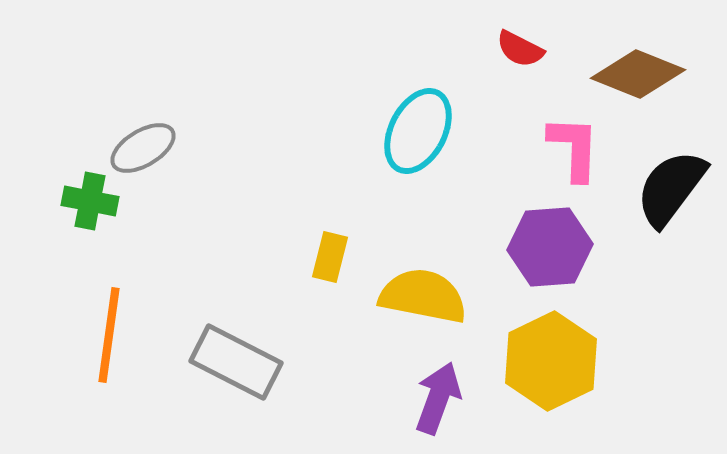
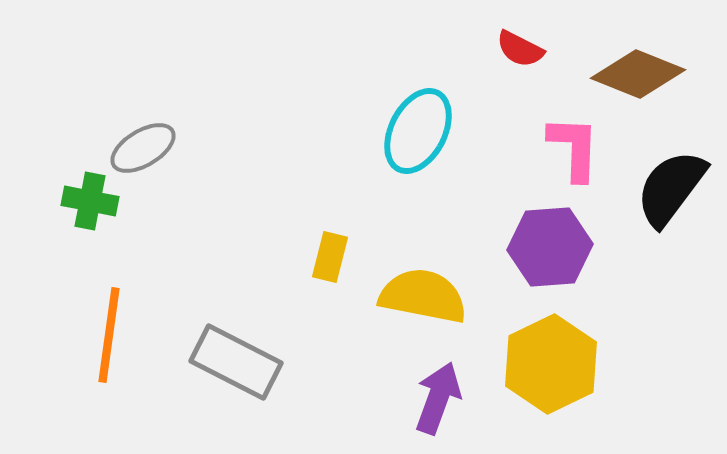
yellow hexagon: moved 3 px down
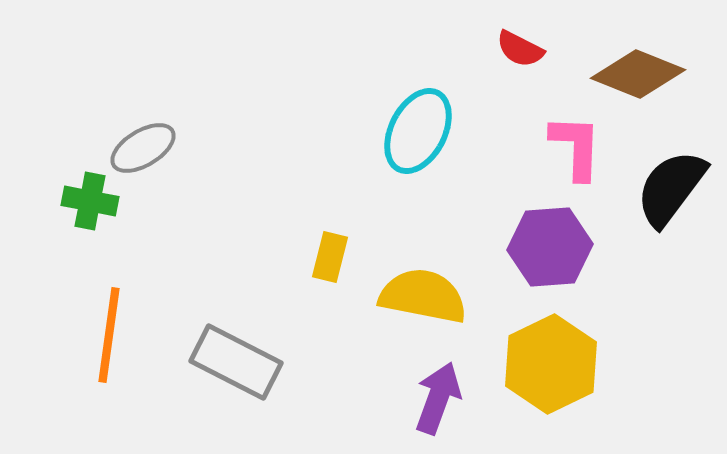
pink L-shape: moved 2 px right, 1 px up
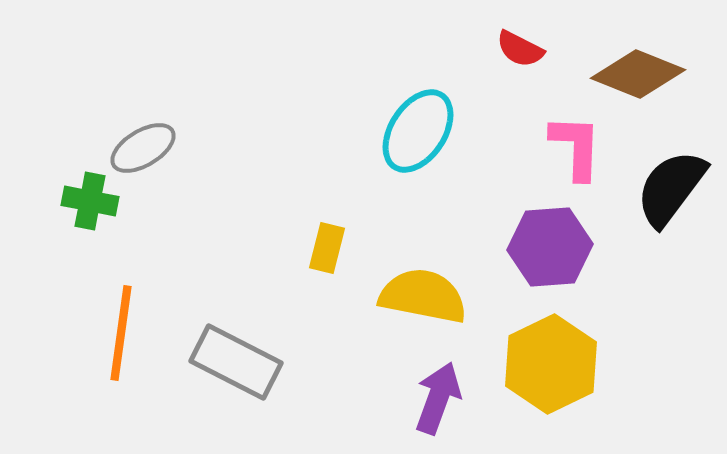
cyan ellipse: rotated 6 degrees clockwise
yellow rectangle: moved 3 px left, 9 px up
orange line: moved 12 px right, 2 px up
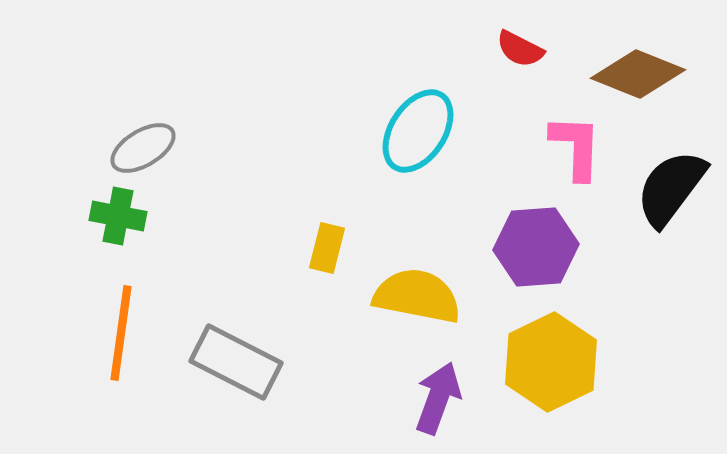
green cross: moved 28 px right, 15 px down
purple hexagon: moved 14 px left
yellow semicircle: moved 6 px left
yellow hexagon: moved 2 px up
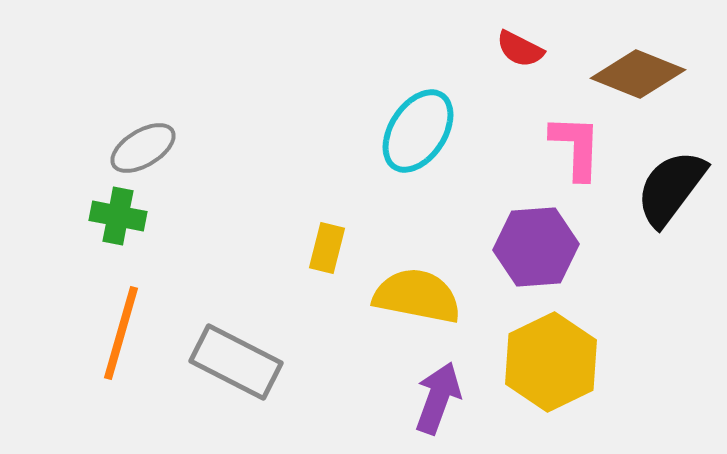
orange line: rotated 8 degrees clockwise
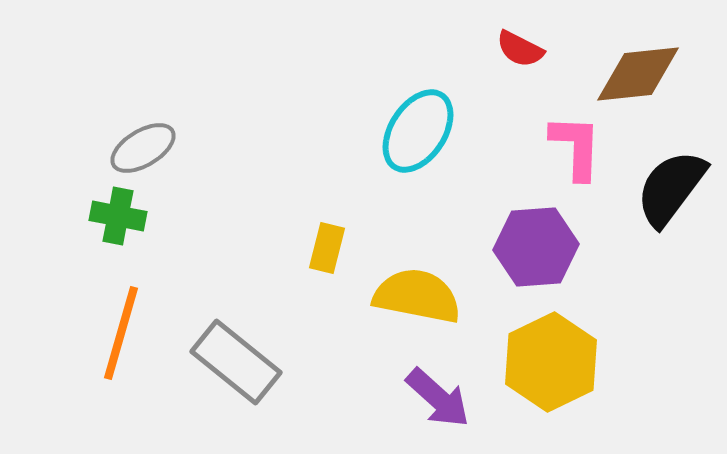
brown diamond: rotated 28 degrees counterclockwise
gray rectangle: rotated 12 degrees clockwise
purple arrow: rotated 112 degrees clockwise
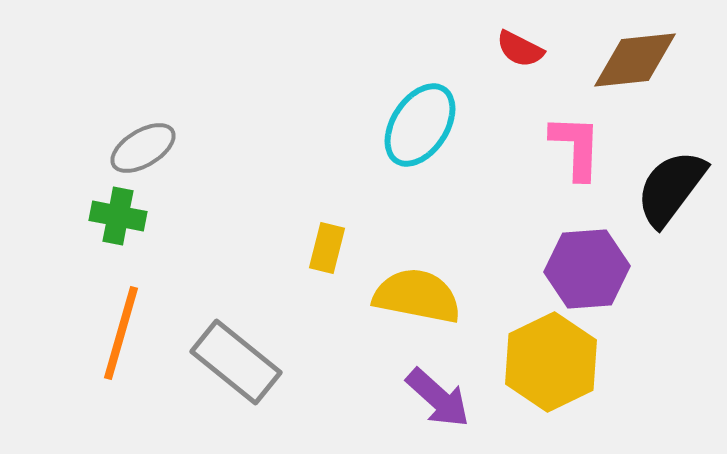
brown diamond: moved 3 px left, 14 px up
cyan ellipse: moved 2 px right, 6 px up
purple hexagon: moved 51 px right, 22 px down
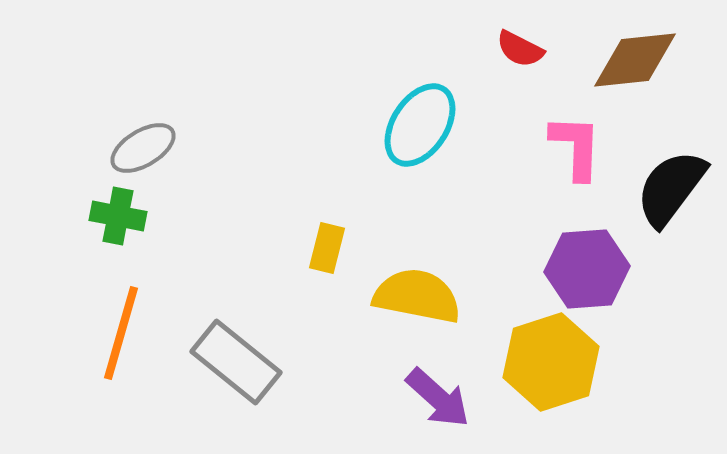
yellow hexagon: rotated 8 degrees clockwise
